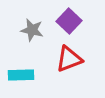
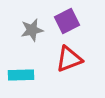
purple square: moved 2 px left; rotated 20 degrees clockwise
gray star: rotated 25 degrees counterclockwise
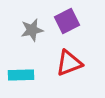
red triangle: moved 4 px down
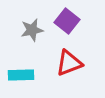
purple square: rotated 25 degrees counterclockwise
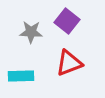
gray star: moved 1 px left, 2 px down; rotated 15 degrees clockwise
cyan rectangle: moved 1 px down
